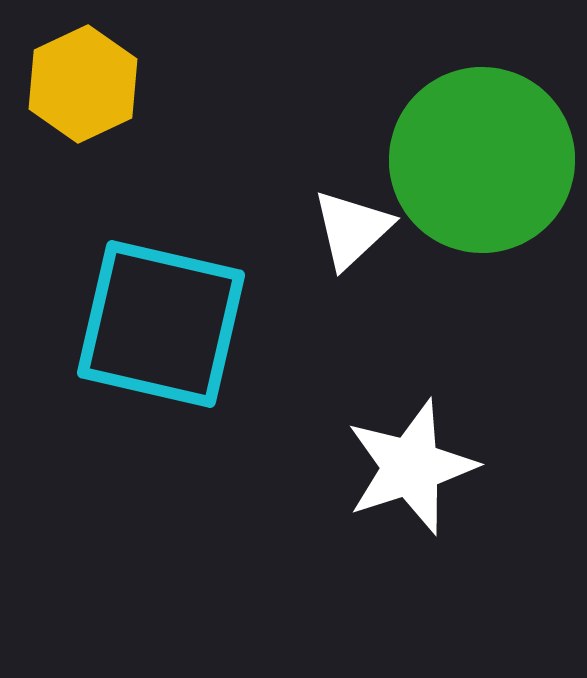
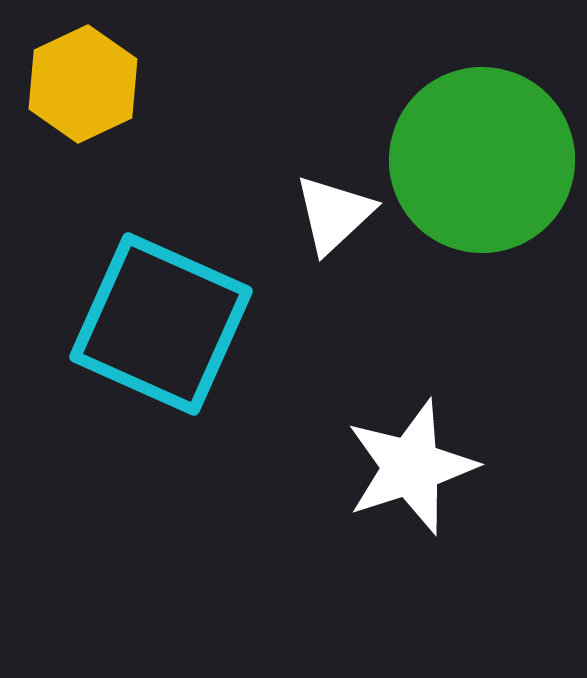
white triangle: moved 18 px left, 15 px up
cyan square: rotated 11 degrees clockwise
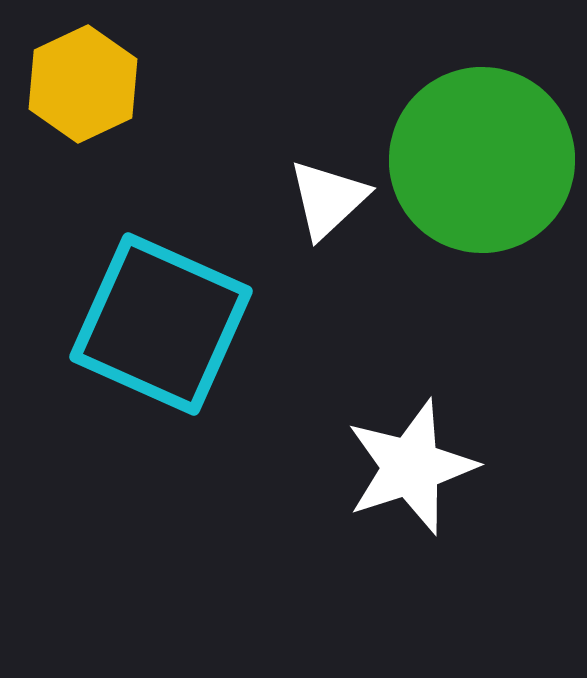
white triangle: moved 6 px left, 15 px up
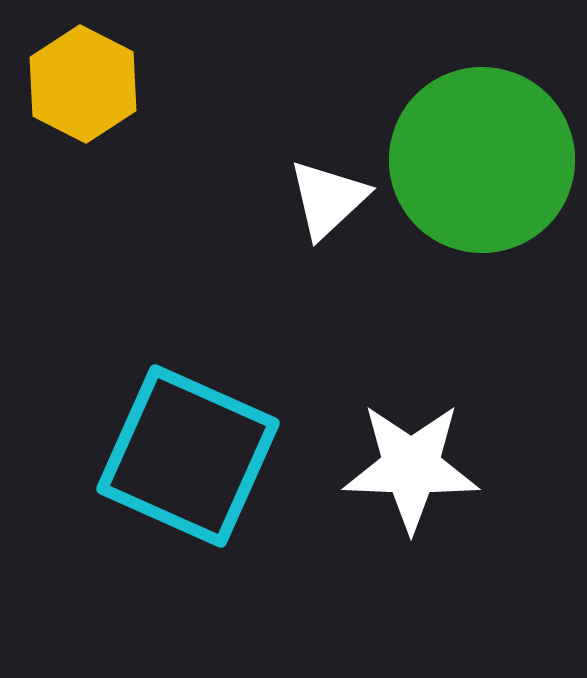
yellow hexagon: rotated 8 degrees counterclockwise
cyan square: moved 27 px right, 132 px down
white star: rotated 20 degrees clockwise
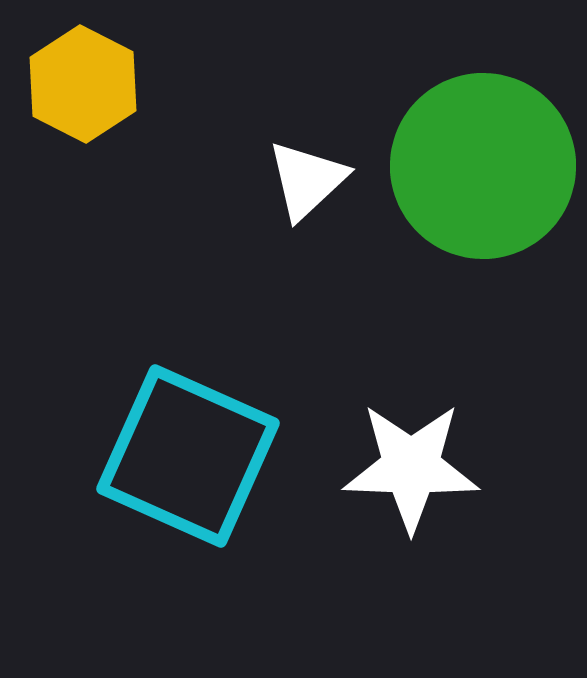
green circle: moved 1 px right, 6 px down
white triangle: moved 21 px left, 19 px up
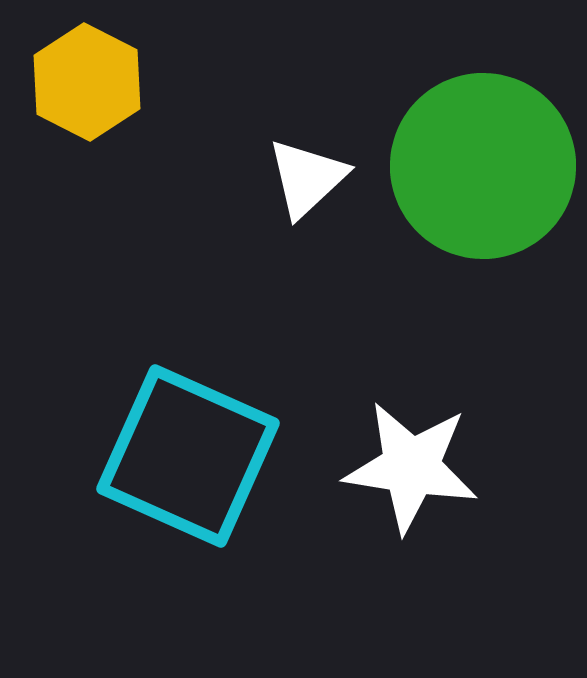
yellow hexagon: moved 4 px right, 2 px up
white triangle: moved 2 px up
white star: rotated 7 degrees clockwise
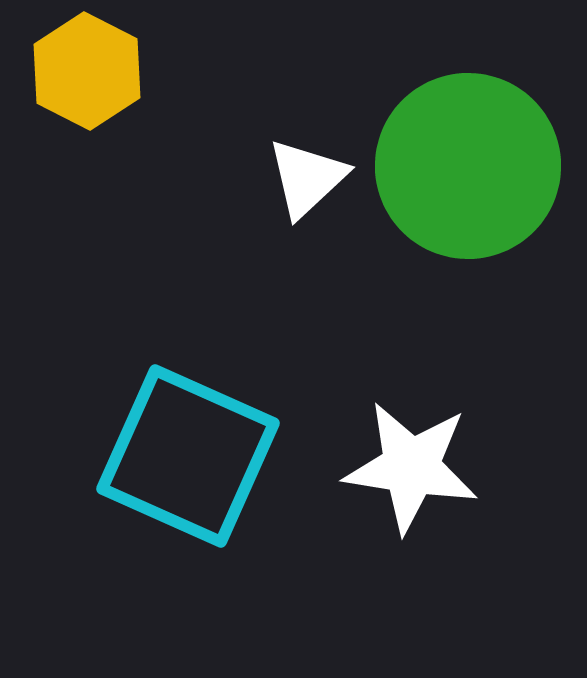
yellow hexagon: moved 11 px up
green circle: moved 15 px left
